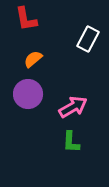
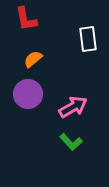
white rectangle: rotated 35 degrees counterclockwise
green L-shape: rotated 45 degrees counterclockwise
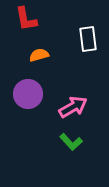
orange semicircle: moved 6 px right, 4 px up; rotated 24 degrees clockwise
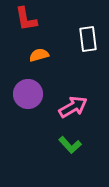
green L-shape: moved 1 px left, 3 px down
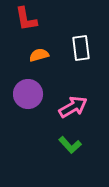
white rectangle: moved 7 px left, 9 px down
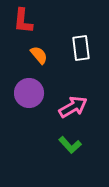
red L-shape: moved 3 px left, 2 px down; rotated 16 degrees clockwise
orange semicircle: rotated 66 degrees clockwise
purple circle: moved 1 px right, 1 px up
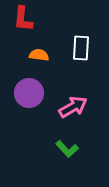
red L-shape: moved 2 px up
white rectangle: rotated 10 degrees clockwise
orange semicircle: rotated 42 degrees counterclockwise
green L-shape: moved 3 px left, 4 px down
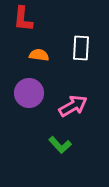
pink arrow: moved 1 px up
green L-shape: moved 7 px left, 4 px up
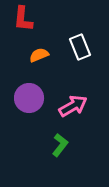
white rectangle: moved 1 px left, 1 px up; rotated 25 degrees counterclockwise
orange semicircle: rotated 30 degrees counterclockwise
purple circle: moved 5 px down
green L-shape: rotated 100 degrees counterclockwise
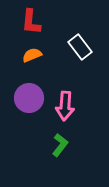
red L-shape: moved 8 px right, 3 px down
white rectangle: rotated 15 degrees counterclockwise
orange semicircle: moved 7 px left
pink arrow: moved 8 px left; rotated 124 degrees clockwise
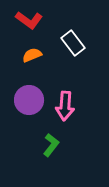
red L-shape: moved 2 px left, 2 px up; rotated 60 degrees counterclockwise
white rectangle: moved 7 px left, 4 px up
purple circle: moved 2 px down
green L-shape: moved 9 px left
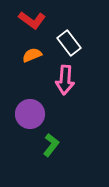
red L-shape: moved 3 px right
white rectangle: moved 4 px left
purple circle: moved 1 px right, 14 px down
pink arrow: moved 26 px up
